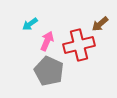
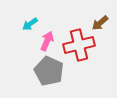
brown arrow: moved 1 px up
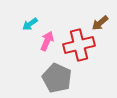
gray pentagon: moved 8 px right, 7 px down
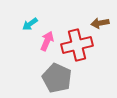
brown arrow: rotated 30 degrees clockwise
red cross: moved 2 px left
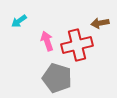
cyan arrow: moved 11 px left, 3 px up
pink arrow: rotated 42 degrees counterclockwise
gray pentagon: rotated 8 degrees counterclockwise
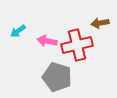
cyan arrow: moved 1 px left, 10 px down
pink arrow: rotated 60 degrees counterclockwise
gray pentagon: moved 1 px up
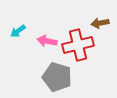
red cross: moved 1 px right
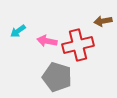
brown arrow: moved 3 px right, 2 px up
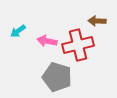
brown arrow: moved 6 px left; rotated 12 degrees clockwise
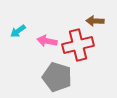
brown arrow: moved 2 px left
